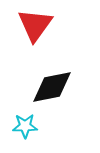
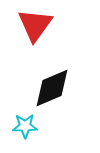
black diamond: moved 1 px down; rotated 12 degrees counterclockwise
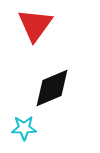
cyan star: moved 1 px left, 2 px down
